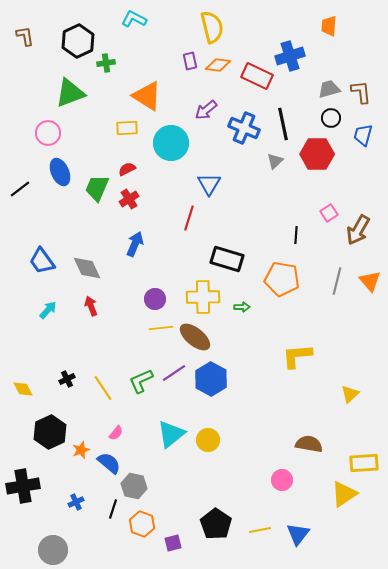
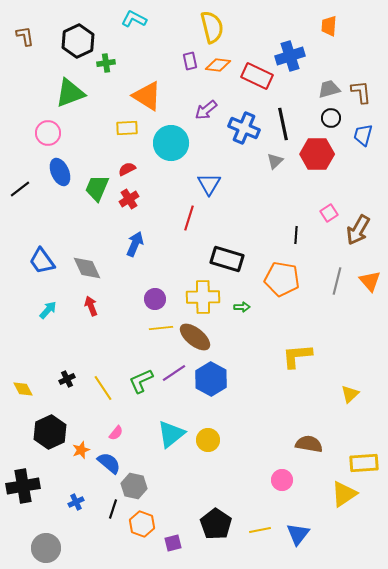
gray circle at (53, 550): moved 7 px left, 2 px up
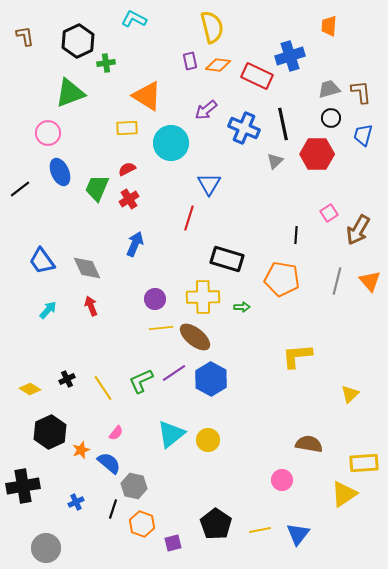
yellow diamond at (23, 389): moved 7 px right; rotated 30 degrees counterclockwise
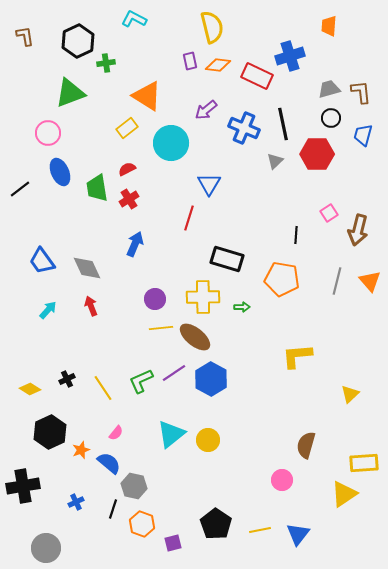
yellow rectangle at (127, 128): rotated 35 degrees counterclockwise
green trapezoid at (97, 188): rotated 32 degrees counterclockwise
brown arrow at (358, 230): rotated 16 degrees counterclockwise
brown semicircle at (309, 444): moved 3 px left, 1 px down; rotated 84 degrees counterclockwise
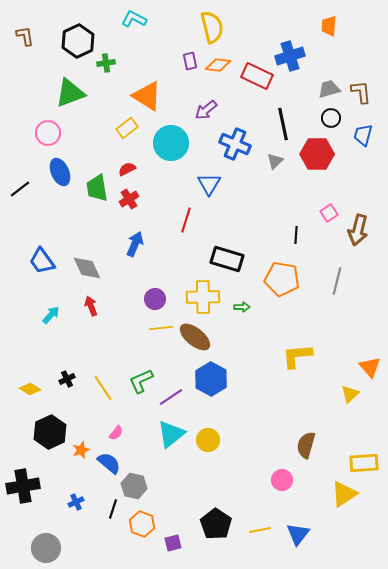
blue cross at (244, 128): moved 9 px left, 16 px down
red line at (189, 218): moved 3 px left, 2 px down
orange triangle at (370, 281): moved 86 px down
cyan arrow at (48, 310): moved 3 px right, 5 px down
purple line at (174, 373): moved 3 px left, 24 px down
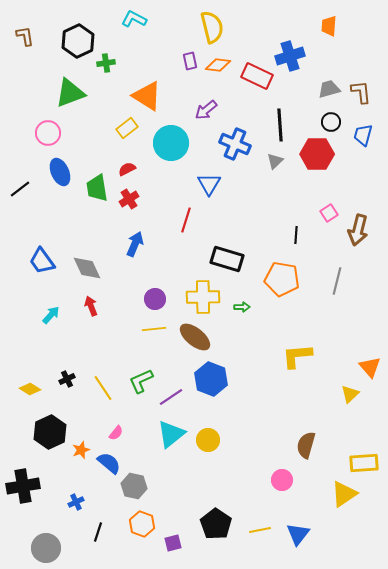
black circle at (331, 118): moved 4 px down
black line at (283, 124): moved 3 px left, 1 px down; rotated 8 degrees clockwise
yellow line at (161, 328): moved 7 px left, 1 px down
blue hexagon at (211, 379): rotated 8 degrees counterclockwise
black line at (113, 509): moved 15 px left, 23 px down
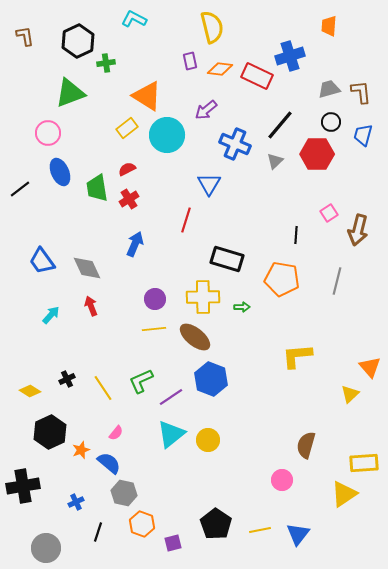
orange diamond at (218, 65): moved 2 px right, 4 px down
black line at (280, 125): rotated 44 degrees clockwise
cyan circle at (171, 143): moved 4 px left, 8 px up
yellow diamond at (30, 389): moved 2 px down
gray hexagon at (134, 486): moved 10 px left, 7 px down
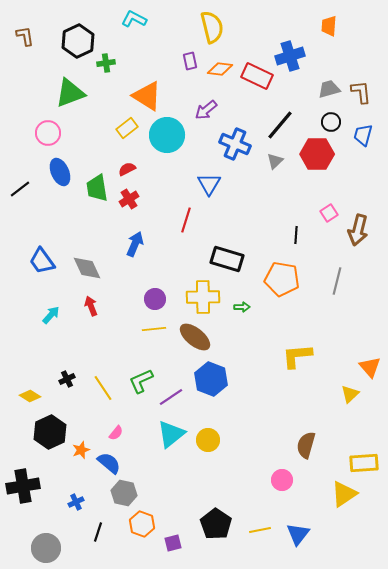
yellow diamond at (30, 391): moved 5 px down
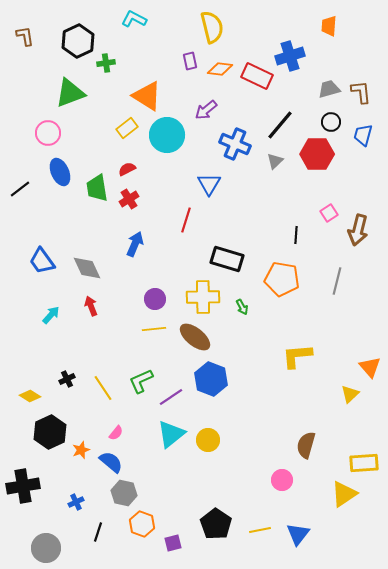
green arrow at (242, 307): rotated 63 degrees clockwise
blue semicircle at (109, 463): moved 2 px right, 1 px up
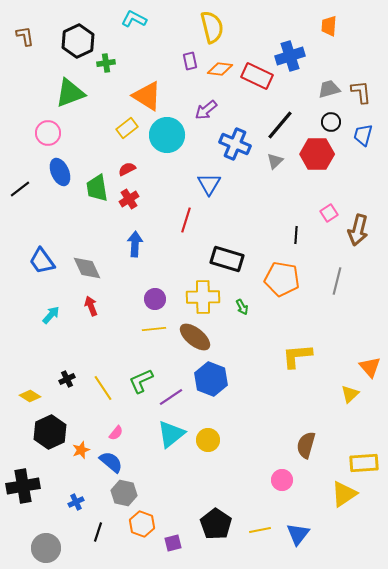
blue arrow at (135, 244): rotated 20 degrees counterclockwise
